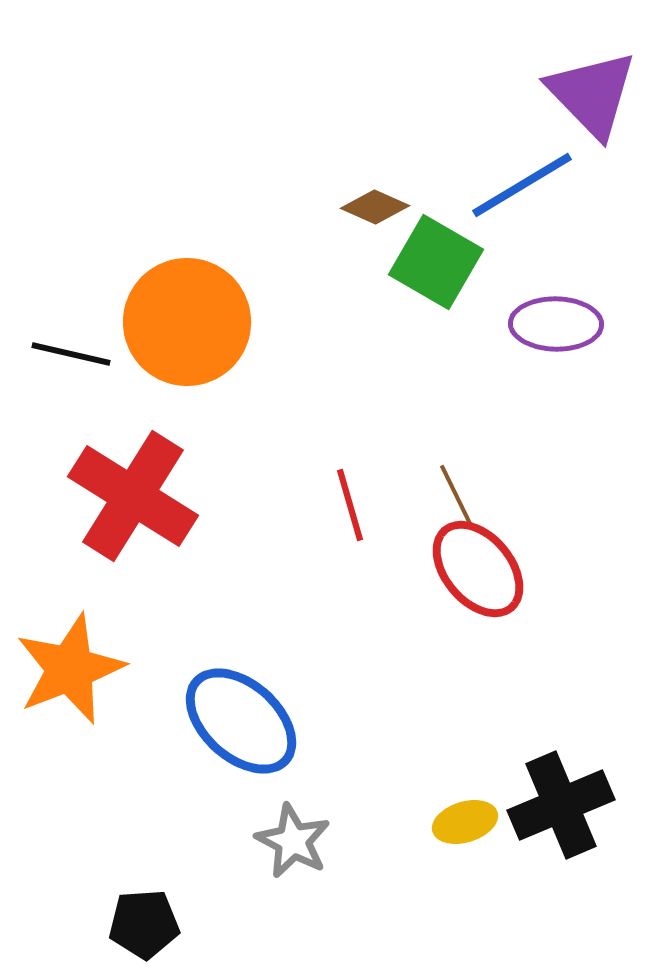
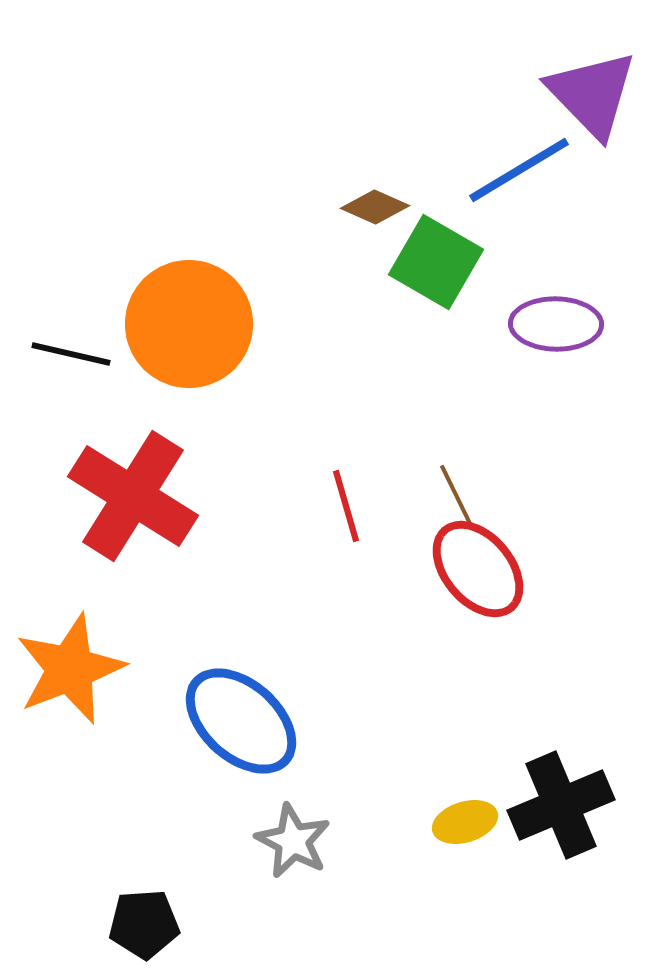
blue line: moved 3 px left, 15 px up
orange circle: moved 2 px right, 2 px down
red line: moved 4 px left, 1 px down
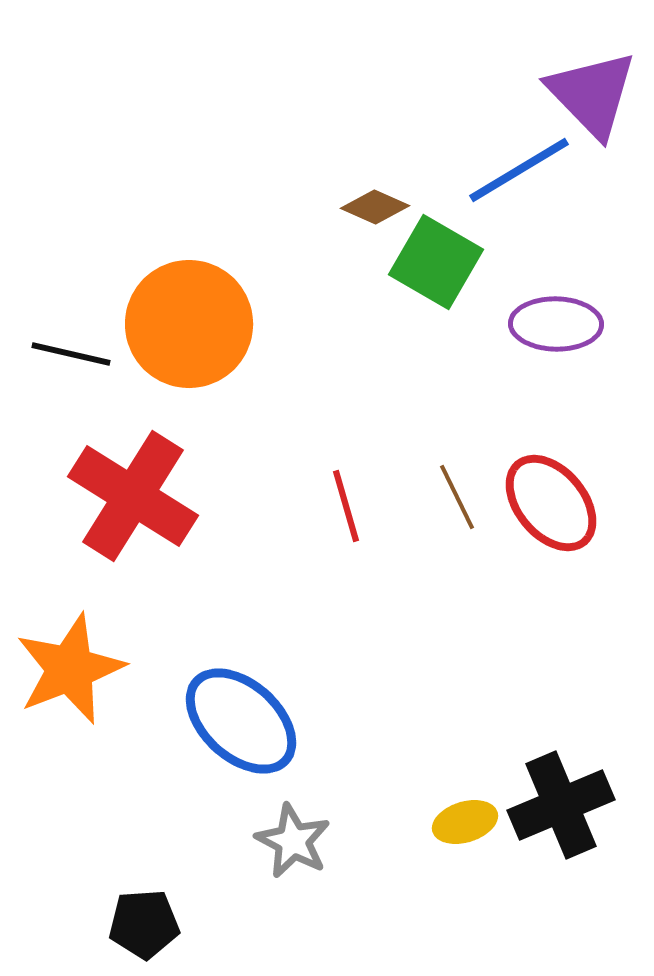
red ellipse: moved 73 px right, 66 px up
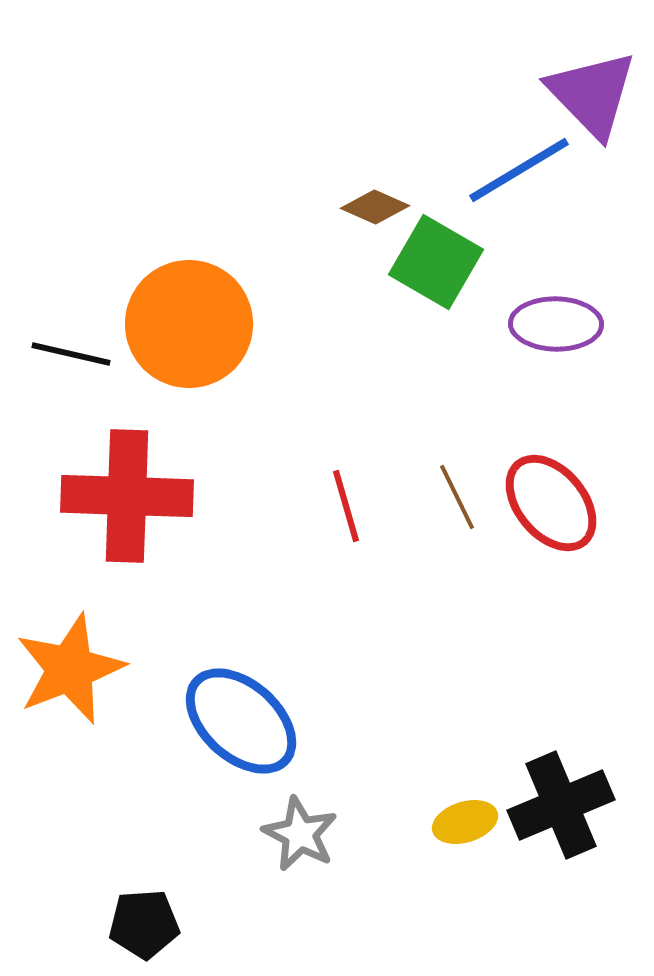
red cross: moved 6 px left; rotated 30 degrees counterclockwise
gray star: moved 7 px right, 7 px up
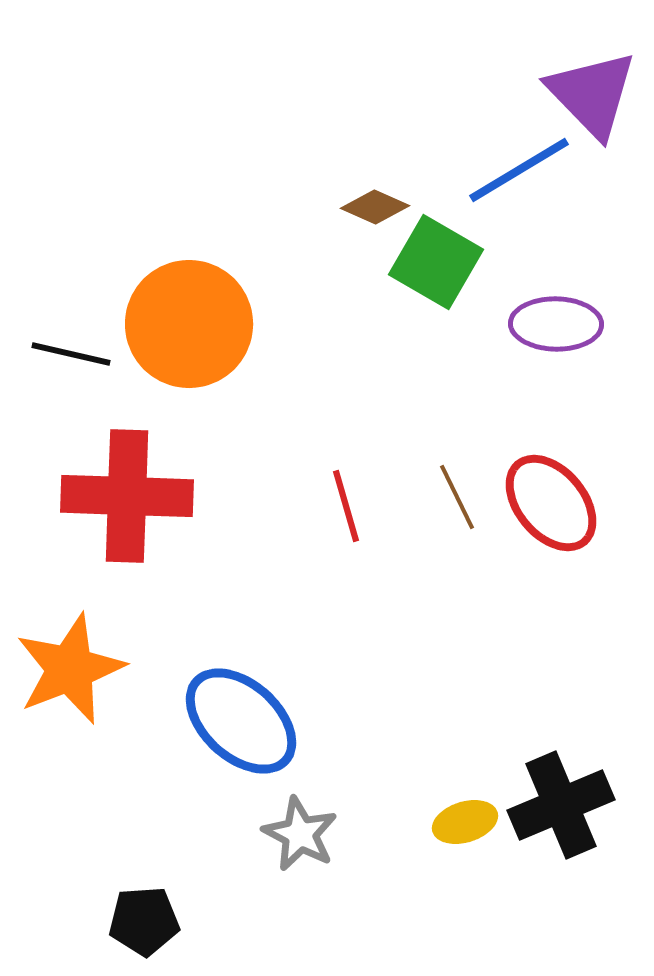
black pentagon: moved 3 px up
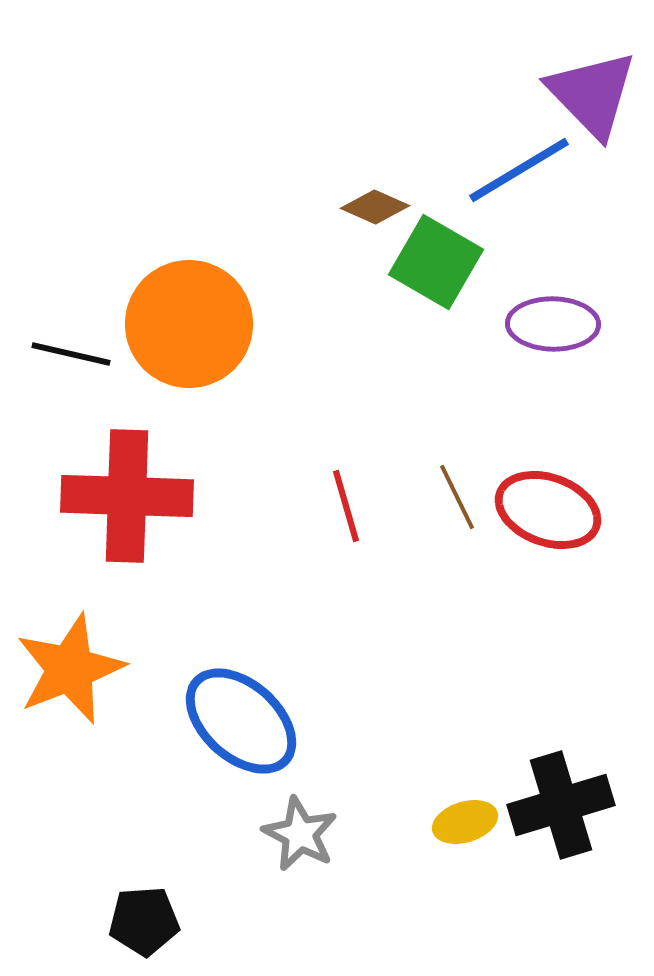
purple ellipse: moved 3 px left
red ellipse: moved 3 px left, 7 px down; rotated 30 degrees counterclockwise
black cross: rotated 6 degrees clockwise
